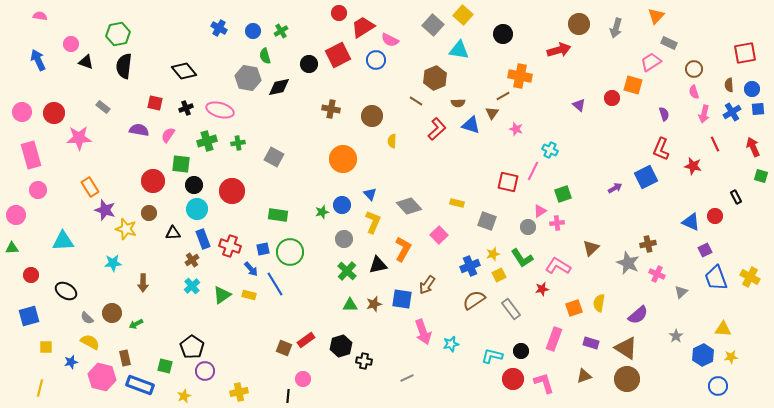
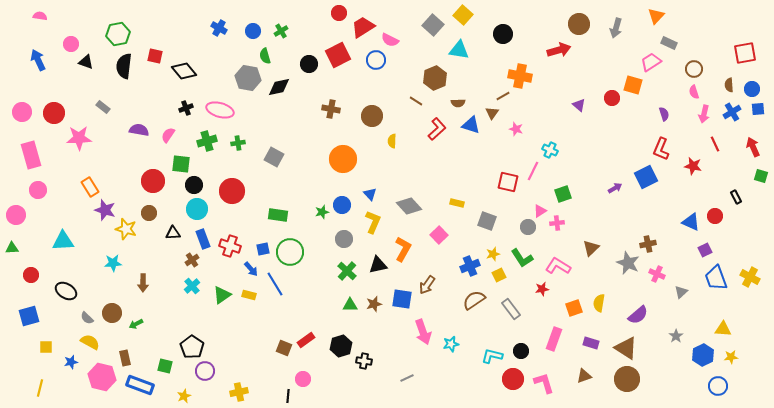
red square at (155, 103): moved 47 px up
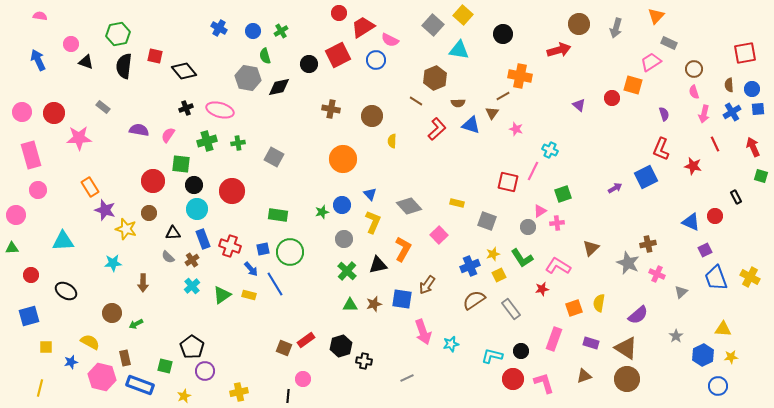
gray semicircle at (87, 318): moved 81 px right, 61 px up
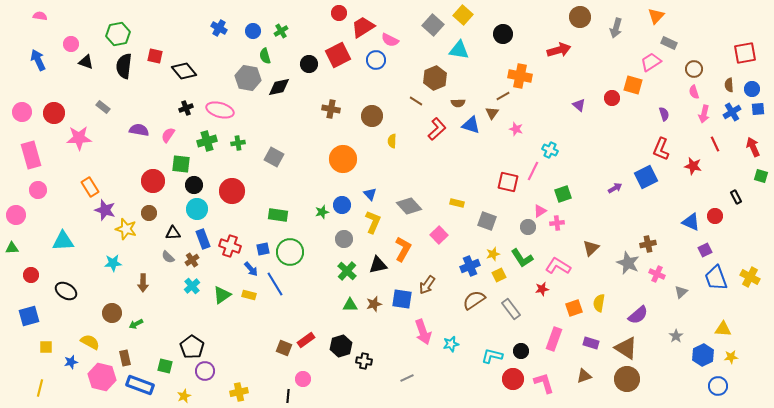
brown circle at (579, 24): moved 1 px right, 7 px up
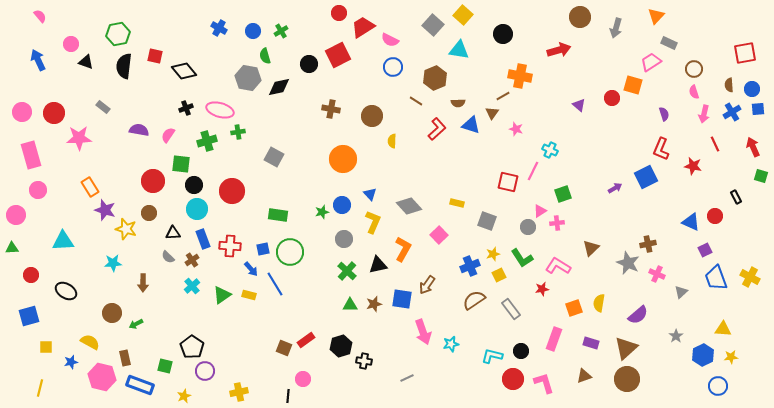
pink semicircle at (40, 16): rotated 40 degrees clockwise
blue circle at (376, 60): moved 17 px right, 7 px down
green cross at (238, 143): moved 11 px up
red cross at (230, 246): rotated 15 degrees counterclockwise
brown triangle at (626, 348): rotated 45 degrees clockwise
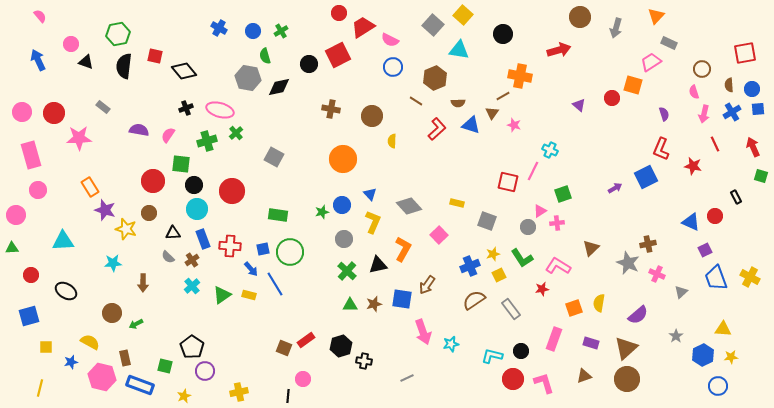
brown circle at (694, 69): moved 8 px right
pink star at (516, 129): moved 2 px left, 4 px up
green cross at (238, 132): moved 2 px left, 1 px down; rotated 32 degrees counterclockwise
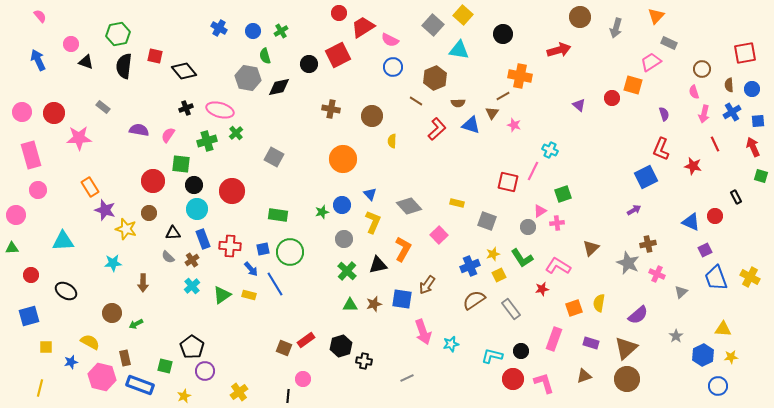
blue square at (758, 109): moved 12 px down
purple arrow at (615, 188): moved 19 px right, 22 px down
yellow cross at (239, 392): rotated 24 degrees counterclockwise
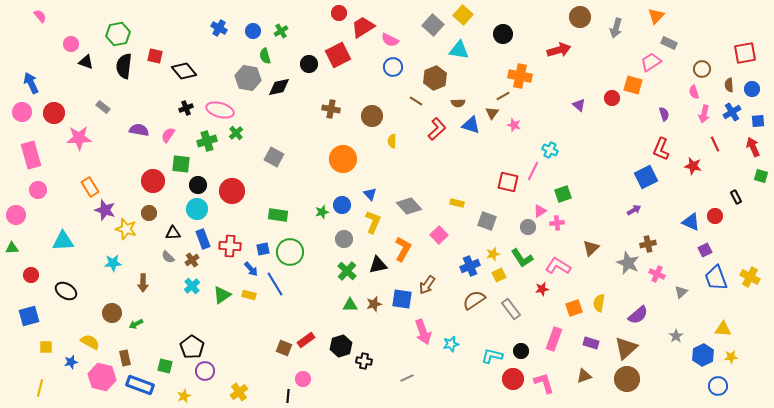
blue arrow at (38, 60): moved 7 px left, 23 px down
black circle at (194, 185): moved 4 px right
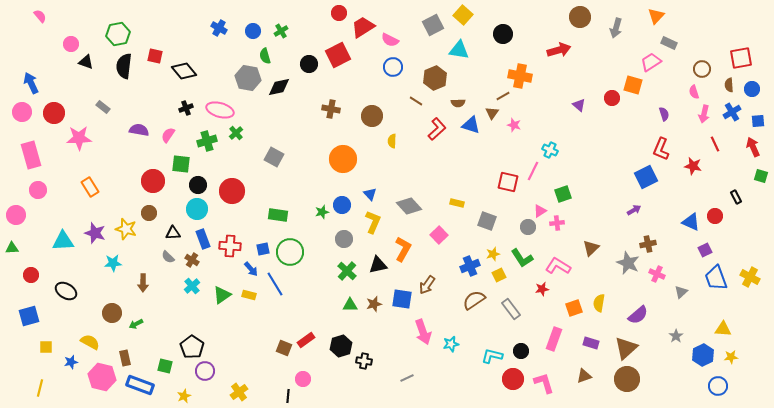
gray square at (433, 25): rotated 20 degrees clockwise
red square at (745, 53): moved 4 px left, 5 px down
purple star at (105, 210): moved 10 px left, 23 px down
brown cross at (192, 260): rotated 24 degrees counterclockwise
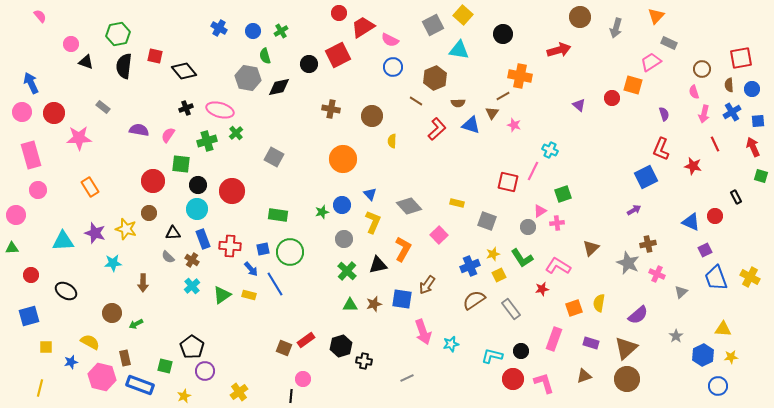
black line at (288, 396): moved 3 px right
